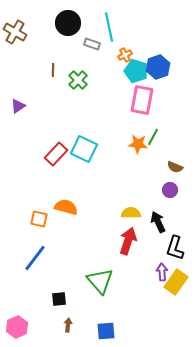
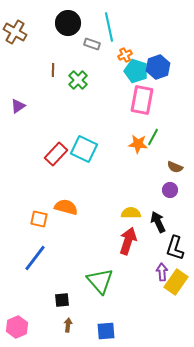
black square: moved 3 px right, 1 px down
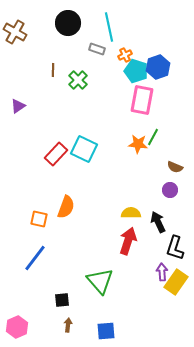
gray rectangle: moved 5 px right, 5 px down
orange semicircle: rotated 95 degrees clockwise
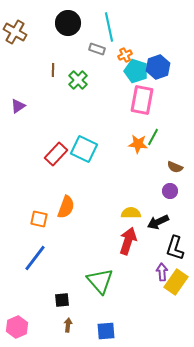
purple circle: moved 1 px down
black arrow: rotated 90 degrees counterclockwise
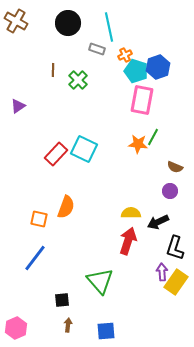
brown cross: moved 1 px right, 11 px up
pink hexagon: moved 1 px left, 1 px down
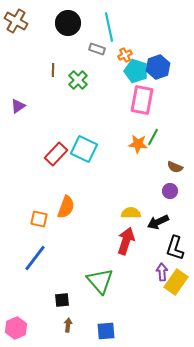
red arrow: moved 2 px left
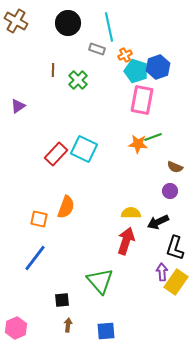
green line: rotated 42 degrees clockwise
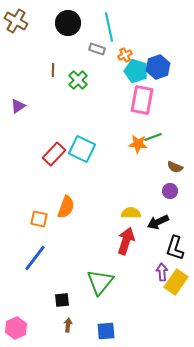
cyan square: moved 2 px left
red rectangle: moved 2 px left
green triangle: moved 1 px down; rotated 20 degrees clockwise
